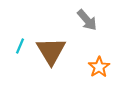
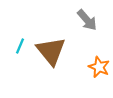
brown triangle: rotated 8 degrees counterclockwise
orange star: rotated 15 degrees counterclockwise
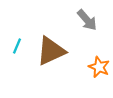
cyan line: moved 3 px left
brown triangle: rotated 44 degrees clockwise
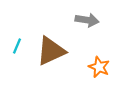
gray arrow: rotated 40 degrees counterclockwise
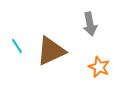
gray arrow: moved 3 px right, 4 px down; rotated 70 degrees clockwise
cyan line: rotated 56 degrees counterclockwise
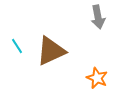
gray arrow: moved 8 px right, 7 px up
orange star: moved 2 px left, 11 px down
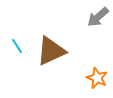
gray arrow: rotated 60 degrees clockwise
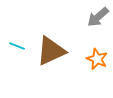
cyan line: rotated 35 degrees counterclockwise
orange star: moved 19 px up
